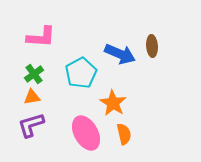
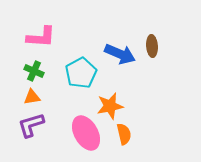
green cross: moved 3 px up; rotated 30 degrees counterclockwise
orange star: moved 3 px left, 3 px down; rotated 28 degrees clockwise
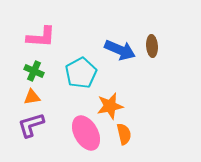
blue arrow: moved 4 px up
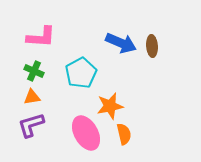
blue arrow: moved 1 px right, 7 px up
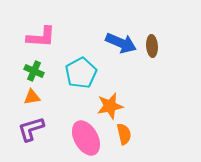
purple L-shape: moved 4 px down
pink ellipse: moved 5 px down
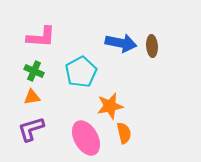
blue arrow: rotated 12 degrees counterclockwise
cyan pentagon: moved 1 px up
orange semicircle: moved 1 px up
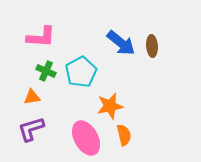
blue arrow: rotated 28 degrees clockwise
green cross: moved 12 px right
orange semicircle: moved 2 px down
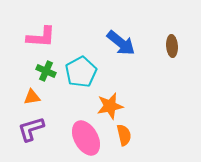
brown ellipse: moved 20 px right
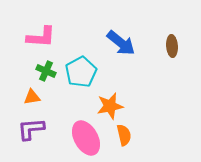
purple L-shape: rotated 12 degrees clockwise
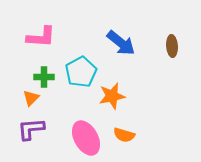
green cross: moved 2 px left, 6 px down; rotated 24 degrees counterclockwise
orange triangle: moved 1 px left, 1 px down; rotated 36 degrees counterclockwise
orange star: moved 2 px right, 10 px up
orange semicircle: rotated 120 degrees clockwise
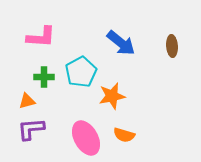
orange triangle: moved 4 px left, 3 px down; rotated 30 degrees clockwise
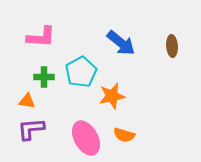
orange triangle: rotated 24 degrees clockwise
